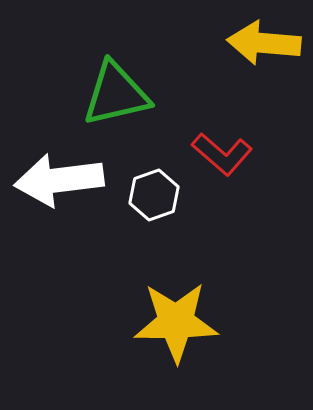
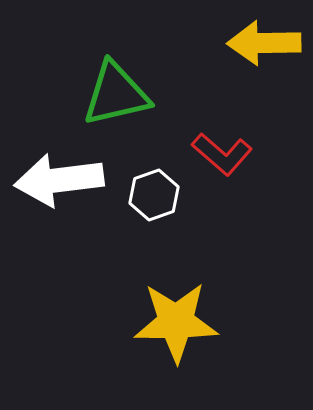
yellow arrow: rotated 6 degrees counterclockwise
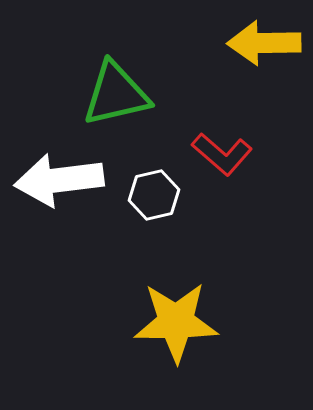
white hexagon: rotated 6 degrees clockwise
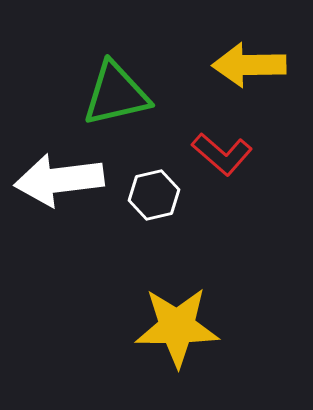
yellow arrow: moved 15 px left, 22 px down
yellow star: moved 1 px right, 5 px down
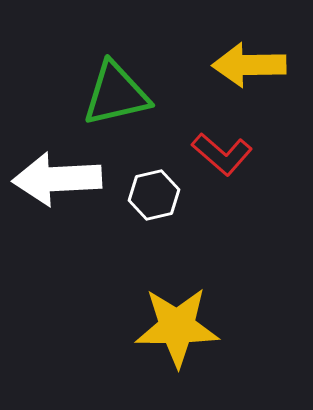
white arrow: moved 2 px left, 1 px up; rotated 4 degrees clockwise
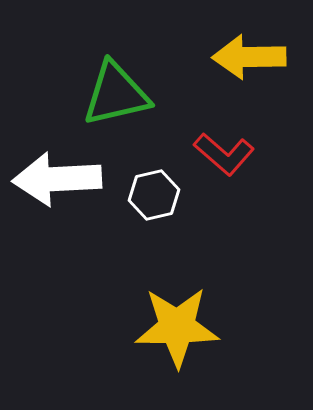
yellow arrow: moved 8 px up
red L-shape: moved 2 px right
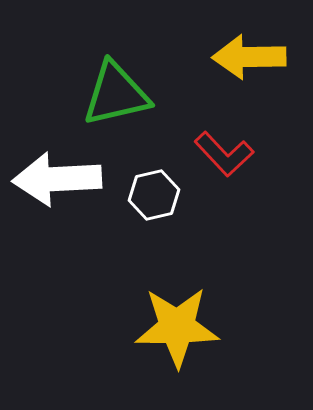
red L-shape: rotated 6 degrees clockwise
